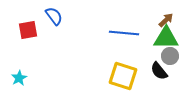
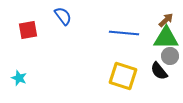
blue semicircle: moved 9 px right
cyan star: rotated 21 degrees counterclockwise
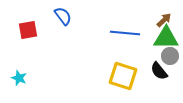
brown arrow: moved 2 px left
blue line: moved 1 px right
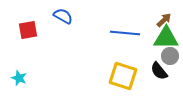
blue semicircle: rotated 24 degrees counterclockwise
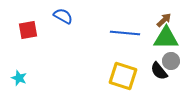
gray circle: moved 1 px right, 5 px down
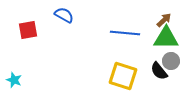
blue semicircle: moved 1 px right, 1 px up
cyan star: moved 5 px left, 2 px down
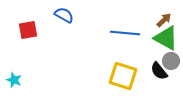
green triangle: rotated 28 degrees clockwise
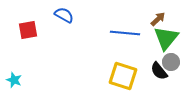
brown arrow: moved 6 px left, 1 px up
green triangle: rotated 40 degrees clockwise
gray circle: moved 1 px down
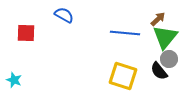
red square: moved 2 px left, 3 px down; rotated 12 degrees clockwise
green triangle: moved 1 px left, 1 px up
gray circle: moved 2 px left, 3 px up
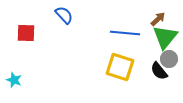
blue semicircle: rotated 18 degrees clockwise
yellow square: moved 3 px left, 9 px up
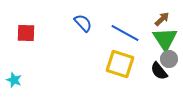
blue semicircle: moved 19 px right, 8 px down
brown arrow: moved 4 px right
blue line: rotated 24 degrees clockwise
green triangle: moved 2 px down; rotated 12 degrees counterclockwise
yellow square: moved 3 px up
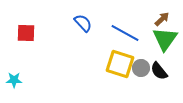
green triangle: rotated 8 degrees clockwise
gray circle: moved 28 px left, 9 px down
cyan star: rotated 21 degrees counterclockwise
